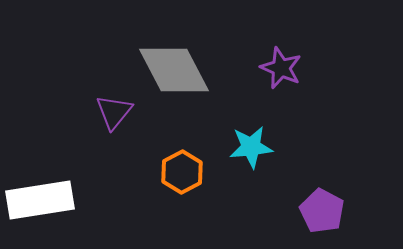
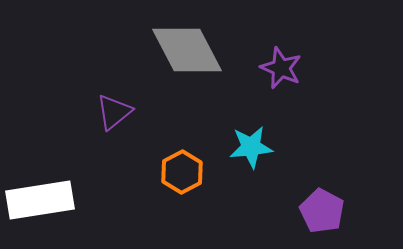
gray diamond: moved 13 px right, 20 px up
purple triangle: rotated 12 degrees clockwise
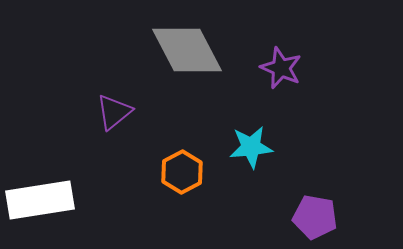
purple pentagon: moved 7 px left, 6 px down; rotated 18 degrees counterclockwise
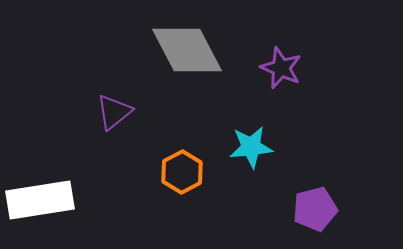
purple pentagon: moved 8 px up; rotated 24 degrees counterclockwise
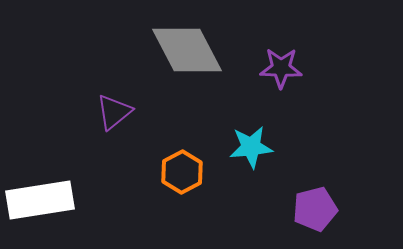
purple star: rotated 21 degrees counterclockwise
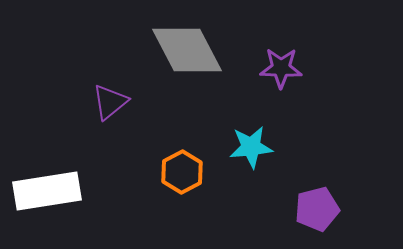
purple triangle: moved 4 px left, 10 px up
white rectangle: moved 7 px right, 9 px up
purple pentagon: moved 2 px right
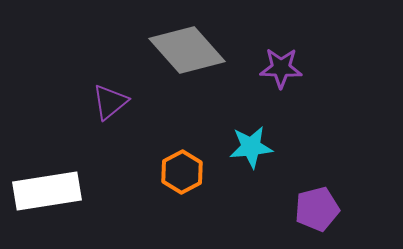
gray diamond: rotated 14 degrees counterclockwise
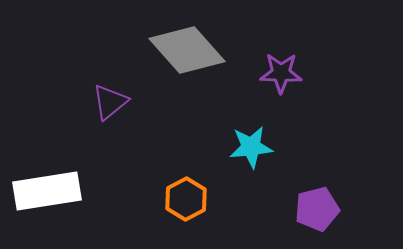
purple star: moved 5 px down
orange hexagon: moved 4 px right, 27 px down
